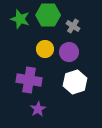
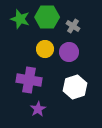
green hexagon: moved 1 px left, 2 px down
white hexagon: moved 5 px down
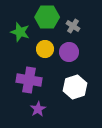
green star: moved 13 px down
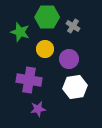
purple circle: moved 7 px down
white hexagon: rotated 10 degrees clockwise
purple star: rotated 21 degrees clockwise
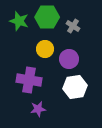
green star: moved 1 px left, 11 px up
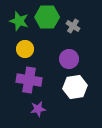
yellow circle: moved 20 px left
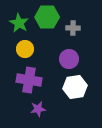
green star: moved 2 px down; rotated 12 degrees clockwise
gray cross: moved 2 px down; rotated 32 degrees counterclockwise
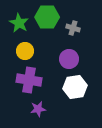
gray cross: rotated 16 degrees clockwise
yellow circle: moved 2 px down
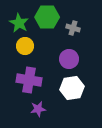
yellow circle: moved 5 px up
white hexagon: moved 3 px left, 1 px down
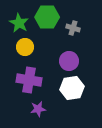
yellow circle: moved 1 px down
purple circle: moved 2 px down
